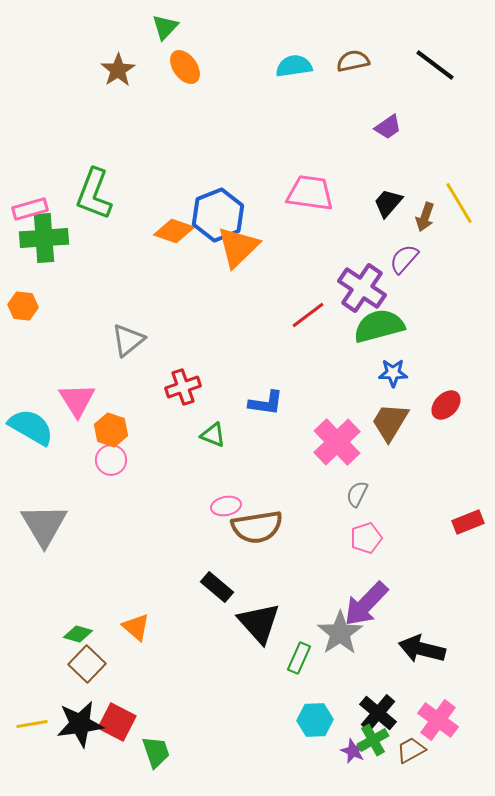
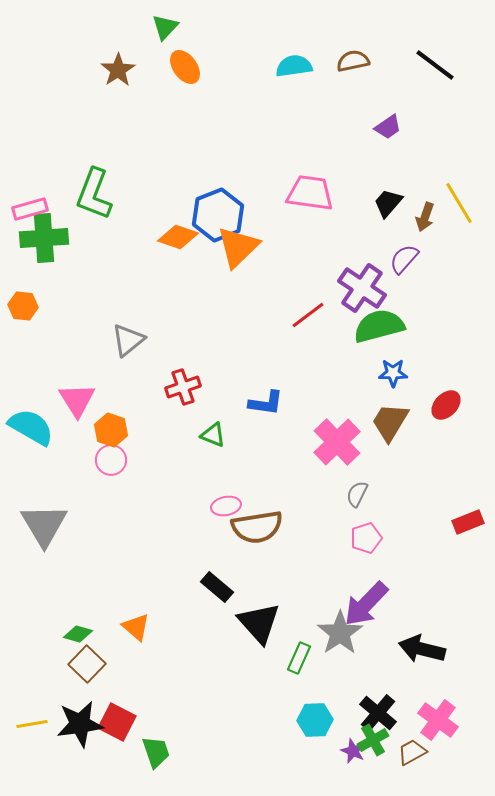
orange diamond at (174, 231): moved 4 px right, 6 px down
brown trapezoid at (411, 750): moved 1 px right, 2 px down
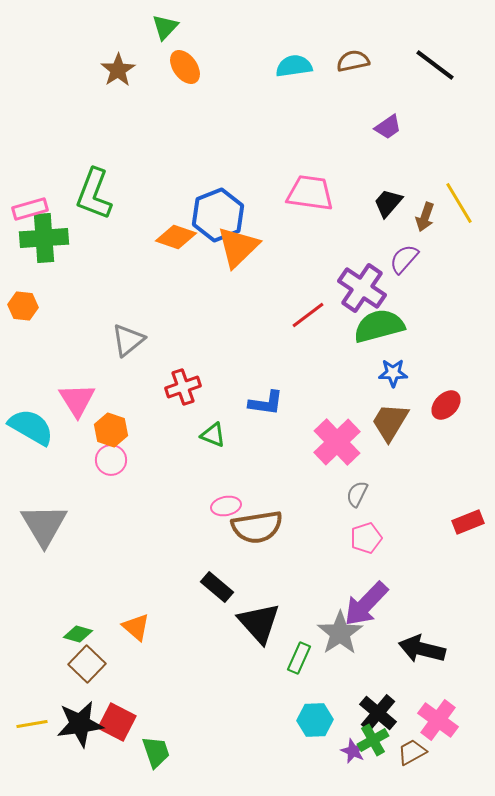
orange diamond at (178, 237): moved 2 px left
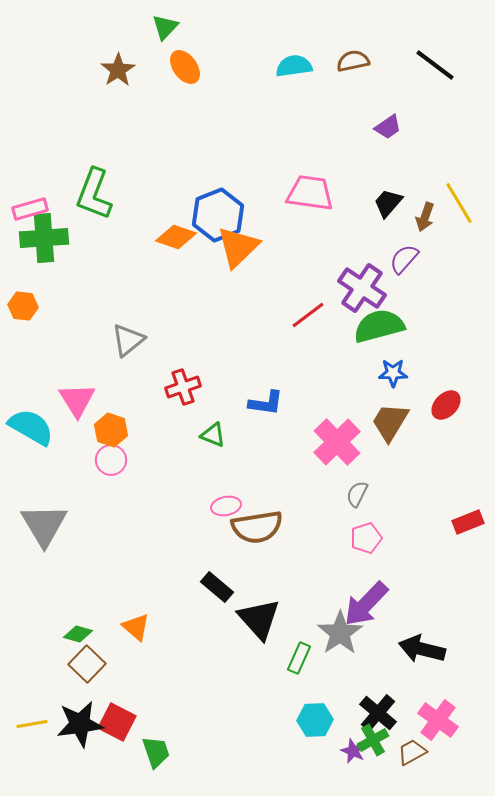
black triangle at (259, 623): moved 4 px up
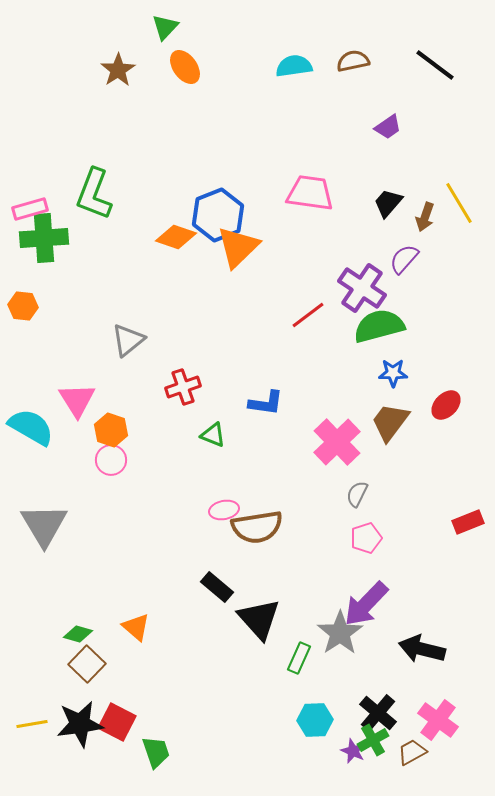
brown trapezoid at (390, 422): rotated 6 degrees clockwise
pink ellipse at (226, 506): moved 2 px left, 4 px down
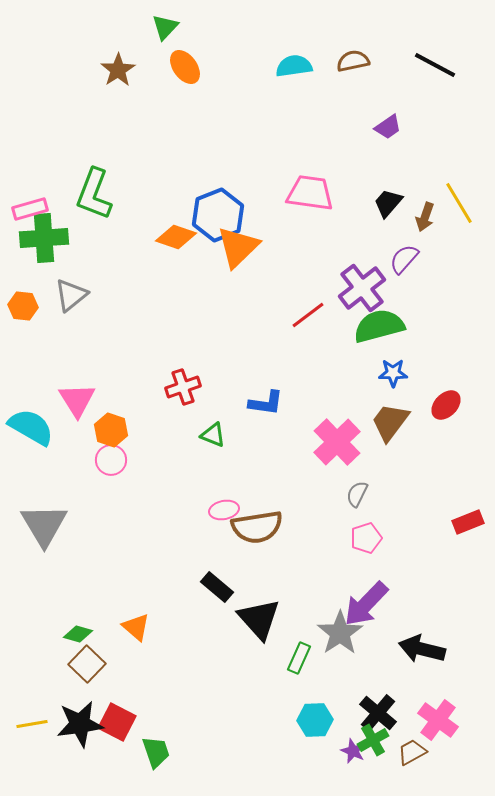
black line at (435, 65): rotated 9 degrees counterclockwise
purple cross at (362, 288): rotated 18 degrees clockwise
gray triangle at (128, 340): moved 57 px left, 45 px up
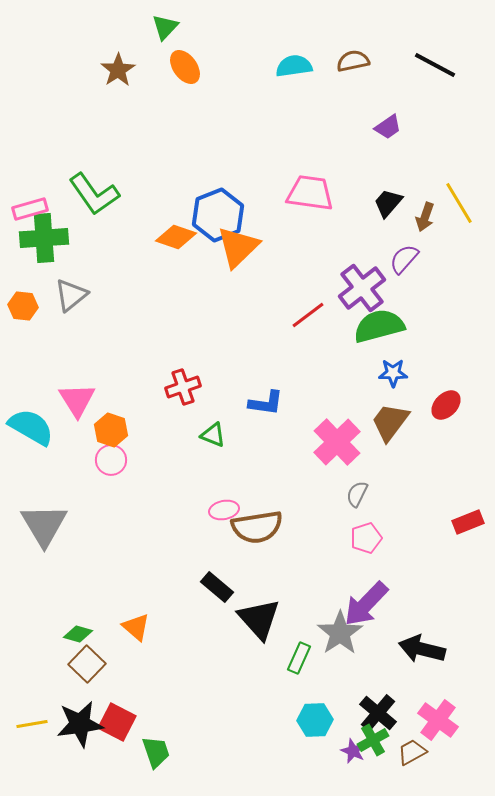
green L-shape at (94, 194): rotated 56 degrees counterclockwise
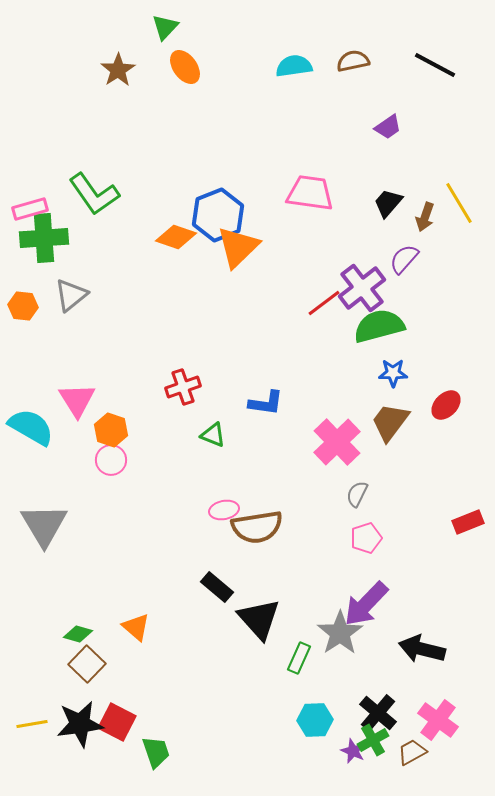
red line at (308, 315): moved 16 px right, 12 px up
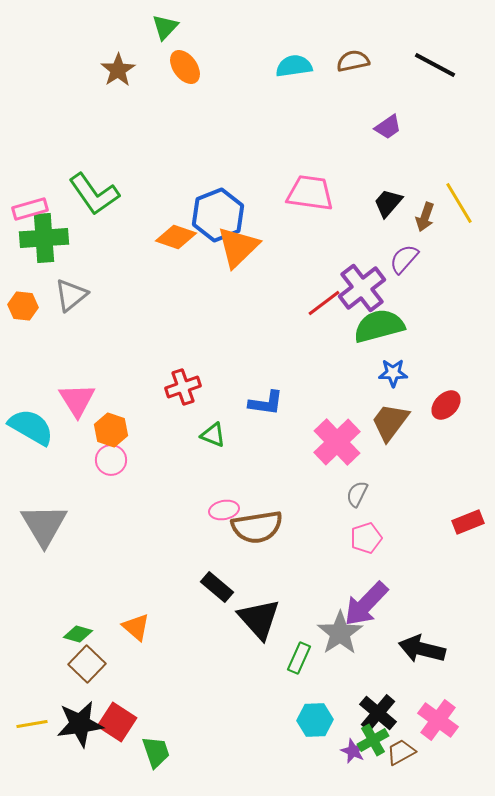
red square at (117, 722): rotated 6 degrees clockwise
brown trapezoid at (412, 752): moved 11 px left
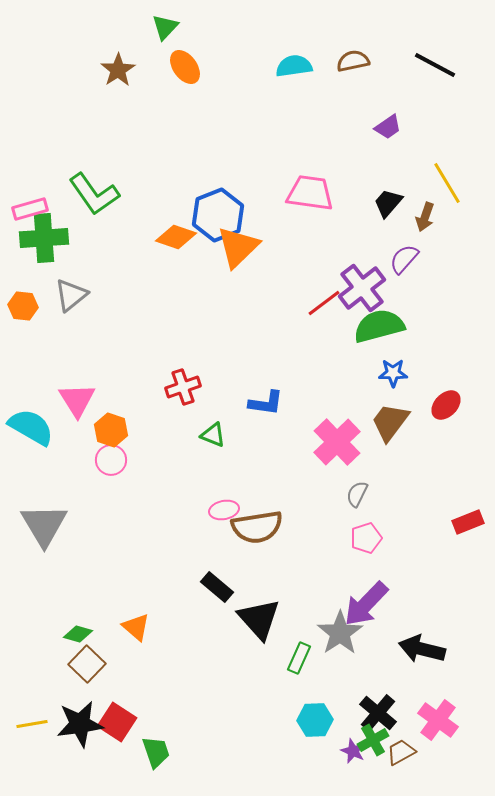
yellow line at (459, 203): moved 12 px left, 20 px up
